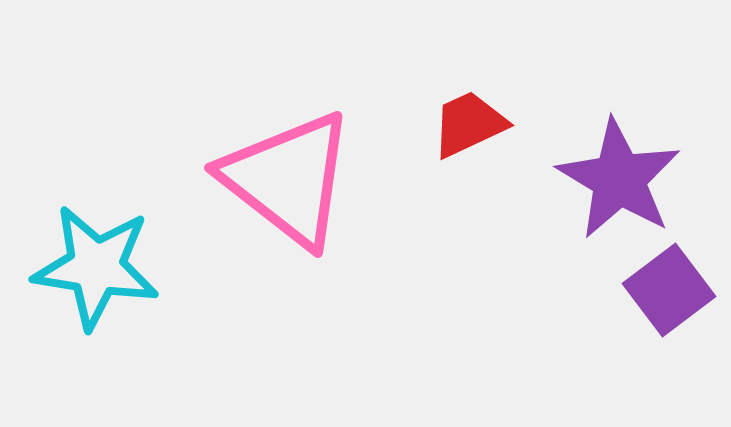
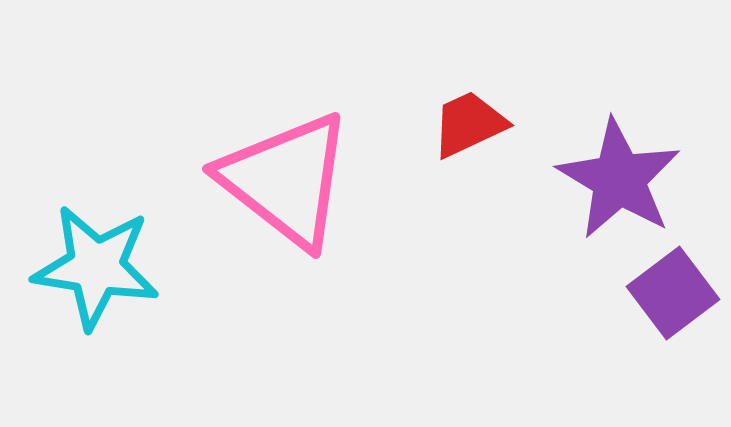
pink triangle: moved 2 px left, 1 px down
purple square: moved 4 px right, 3 px down
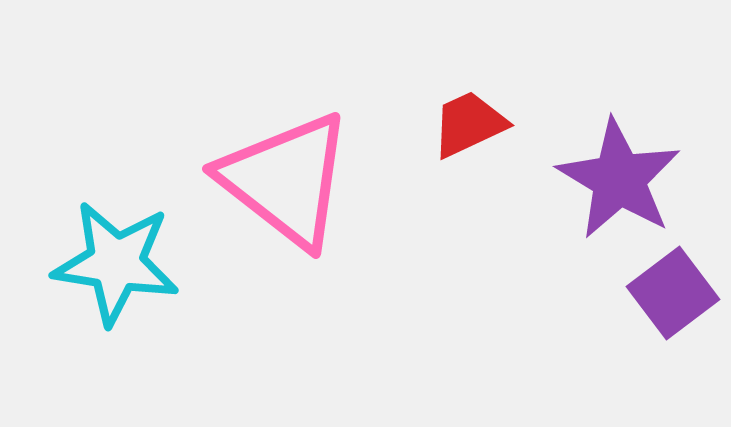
cyan star: moved 20 px right, 4 px up
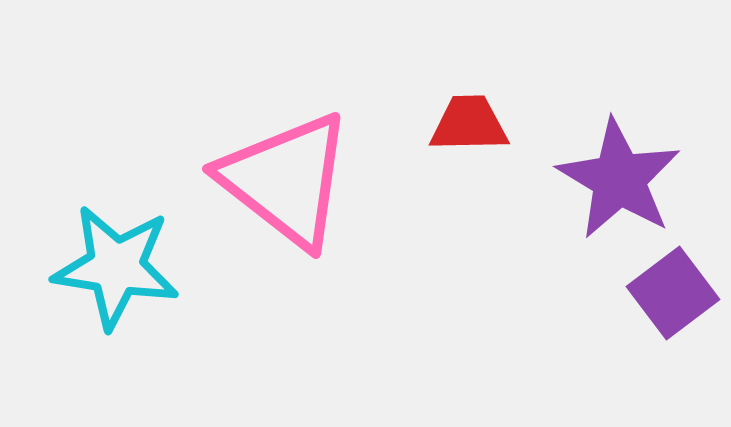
red trapezoid: rotated 24 degrees clockwise
cyan star: moved 4 px down
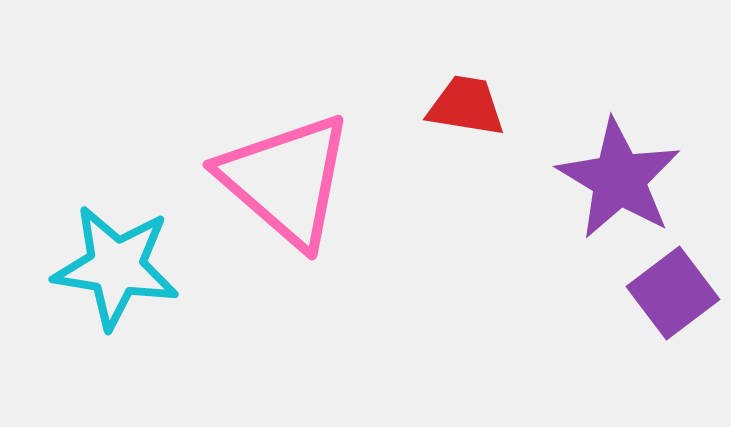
red trapezoid: moved 3 px left, 18 px up; rotated 10 degrees clockwise
pink triangle: rotated 3 degrees clockwise
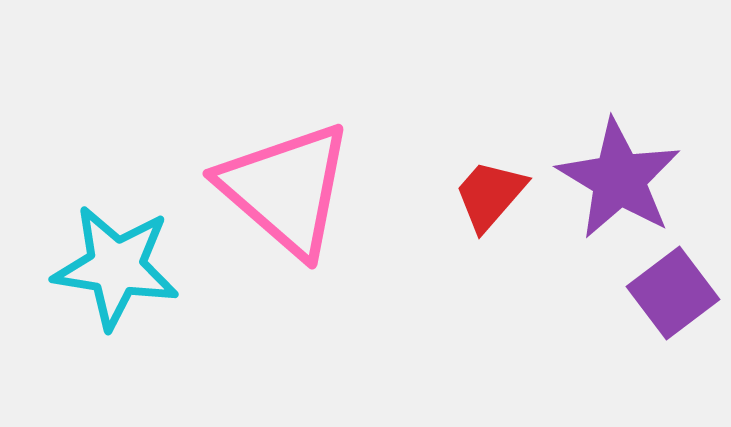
red trapezoid: moved 24 px right, 89 px down; rotated 58 degrees counterclockwise
pink triangle: moved 9 px down
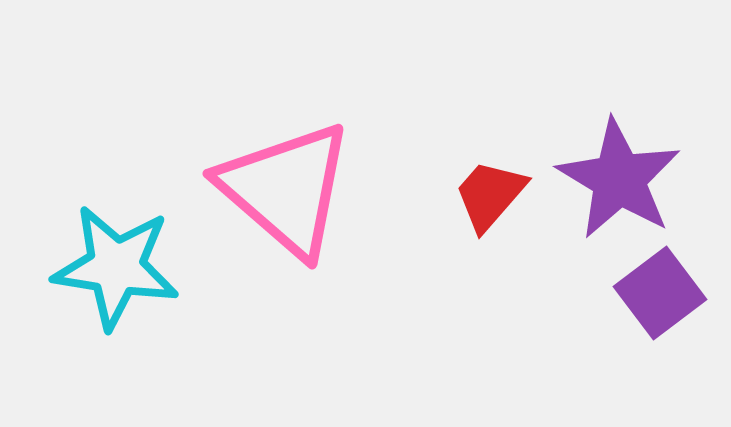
purple square: moved 13 px left
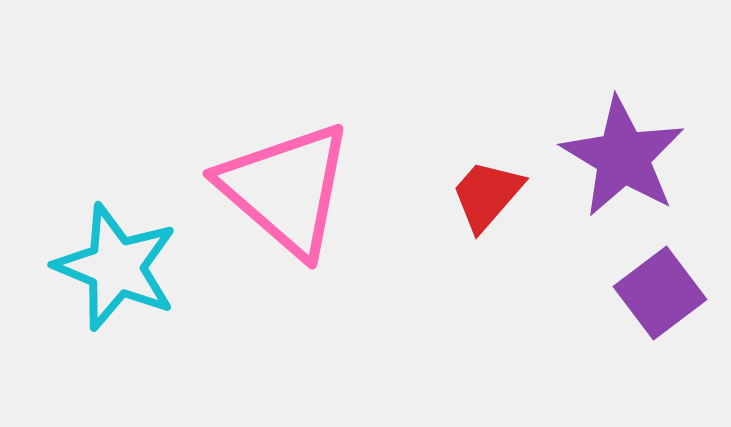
purple star: moved 4 px right, 22 px up
red trapezoid: moved 3 px left
cyan star: rotated 13 degrees clockwise
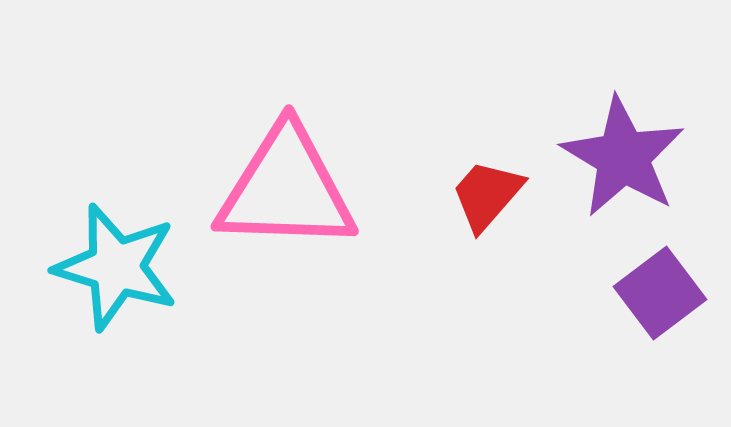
pink triangle: rotated 39 degrees counterclockwise
cyan star: rotated 5 degrees counterclockwise
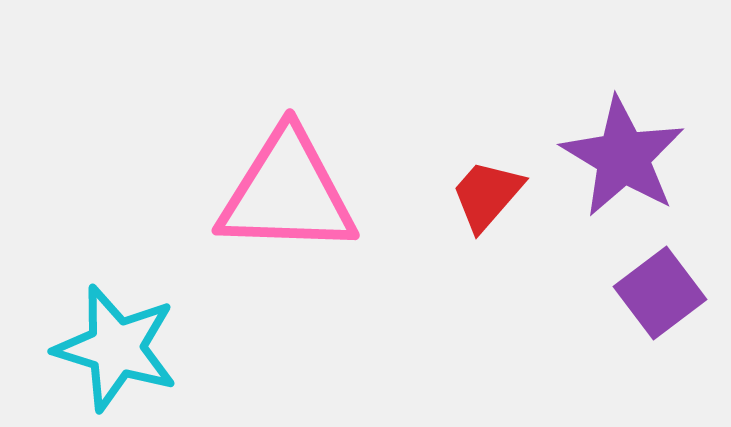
pink triangle: moved 1 px right, 4 px down
cyan star: moved 81 px down
